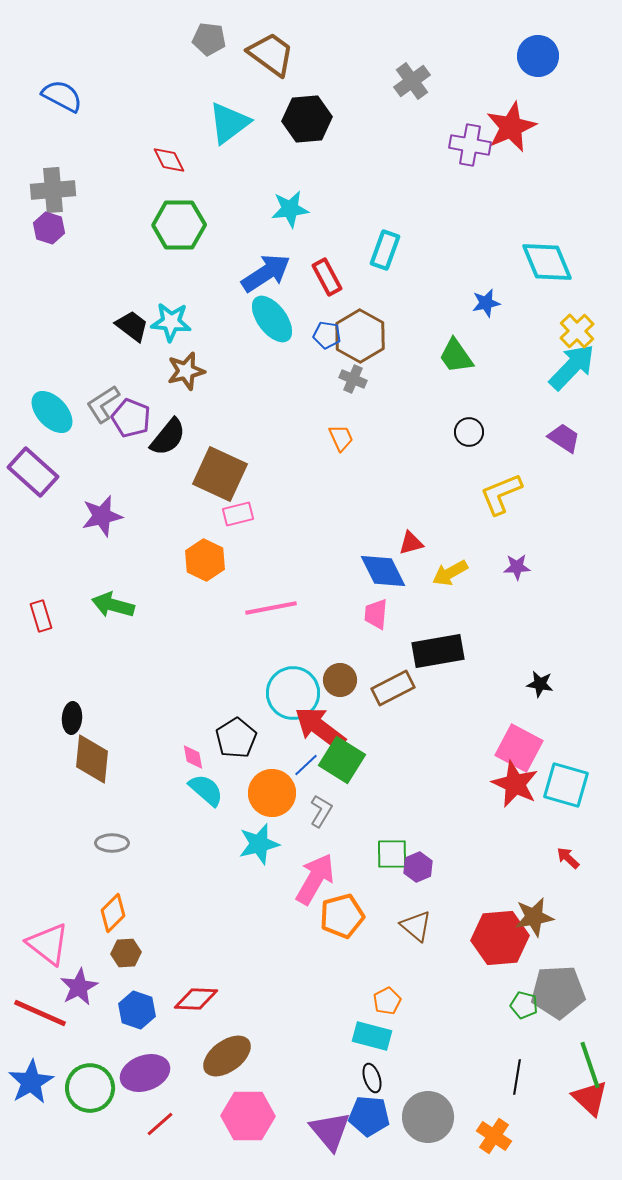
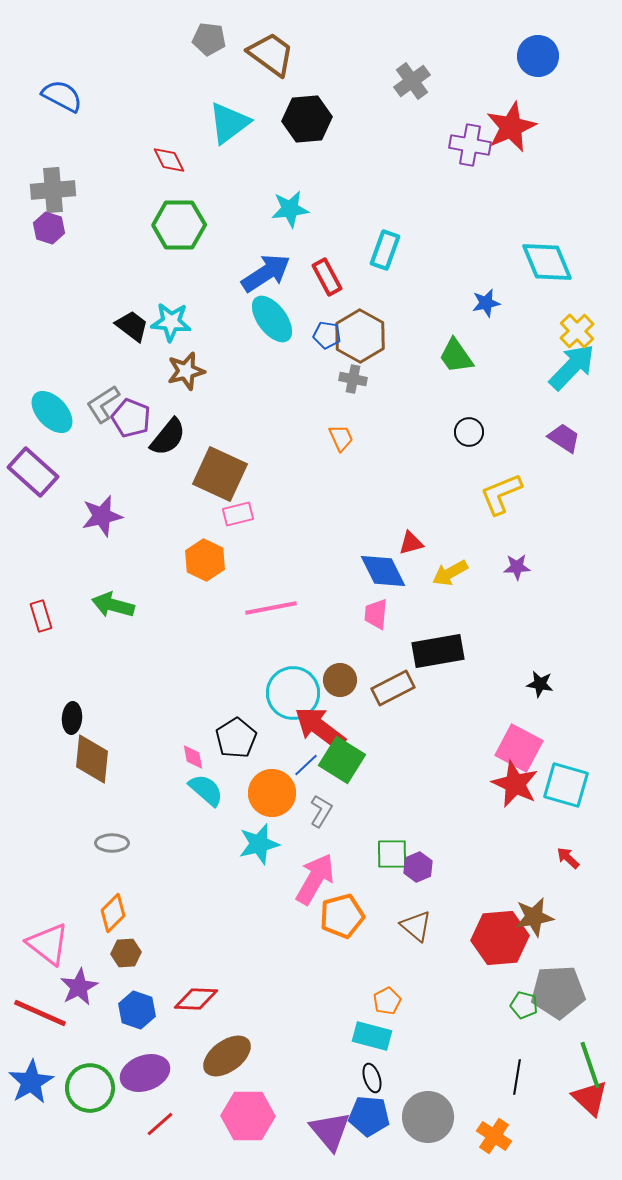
gray cross at (353, 379): rotated 12 degrees counterclockwise
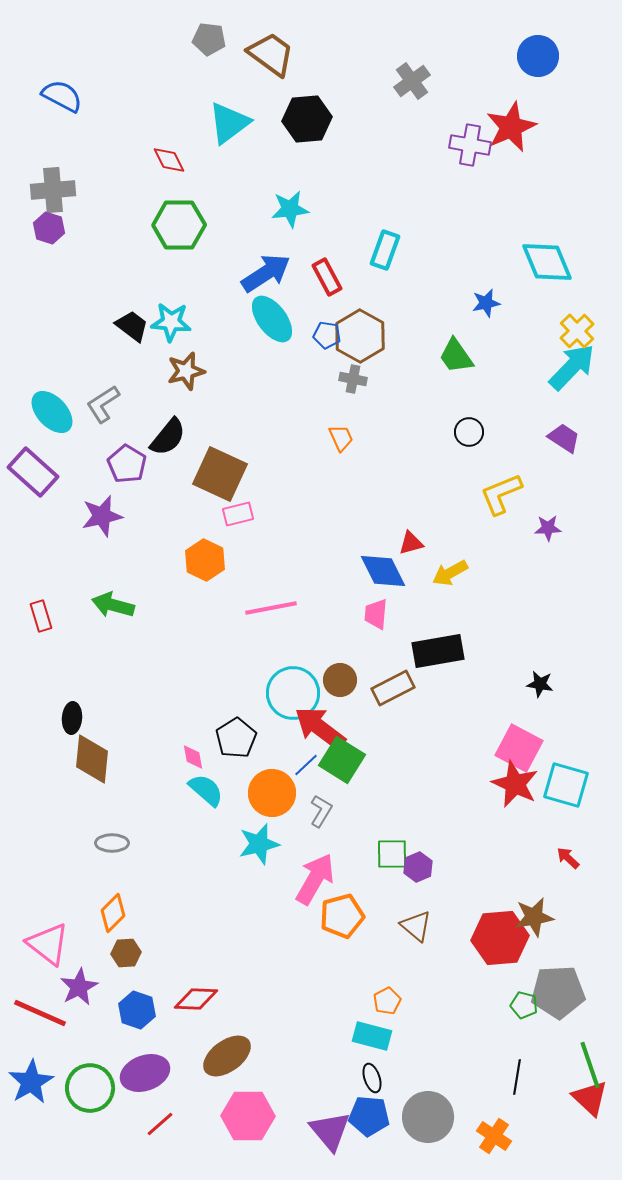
purple pentagon at (131, 418): moved 4 px left, 46 px down; rotated 9 degrees clockwise
purple star at (517, 567): moved 31 px right, 39 px up
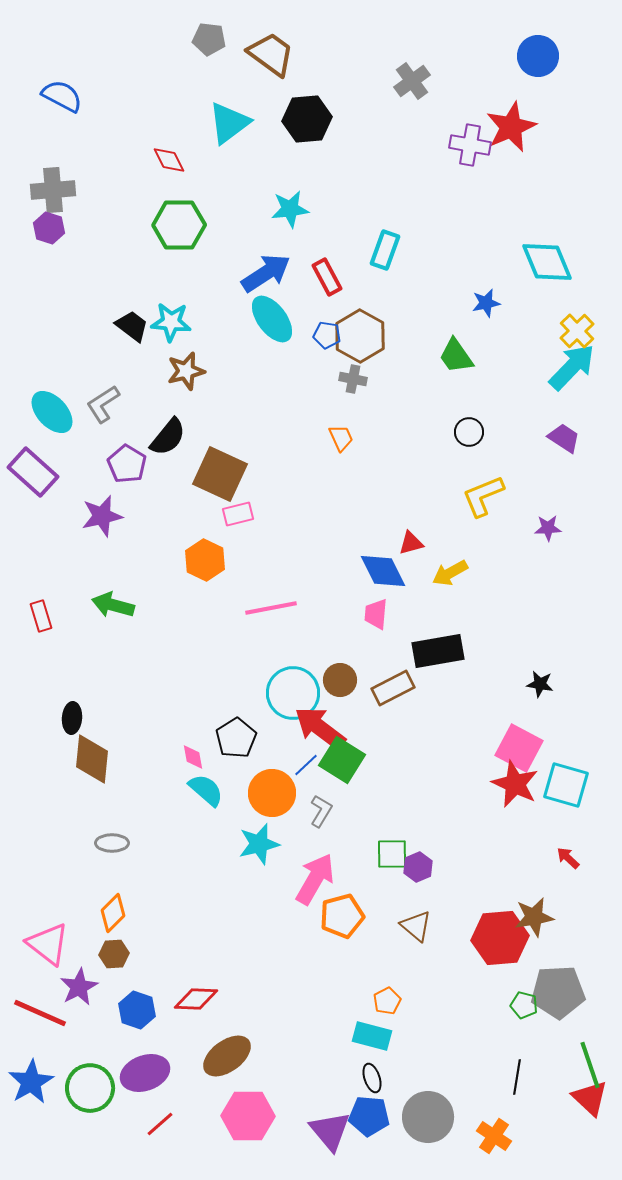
yellow L-shape at (501, 494): moved 18 px left, 2 px down
brown hexagon at (126, 953): moved 12 px left, 1 px down
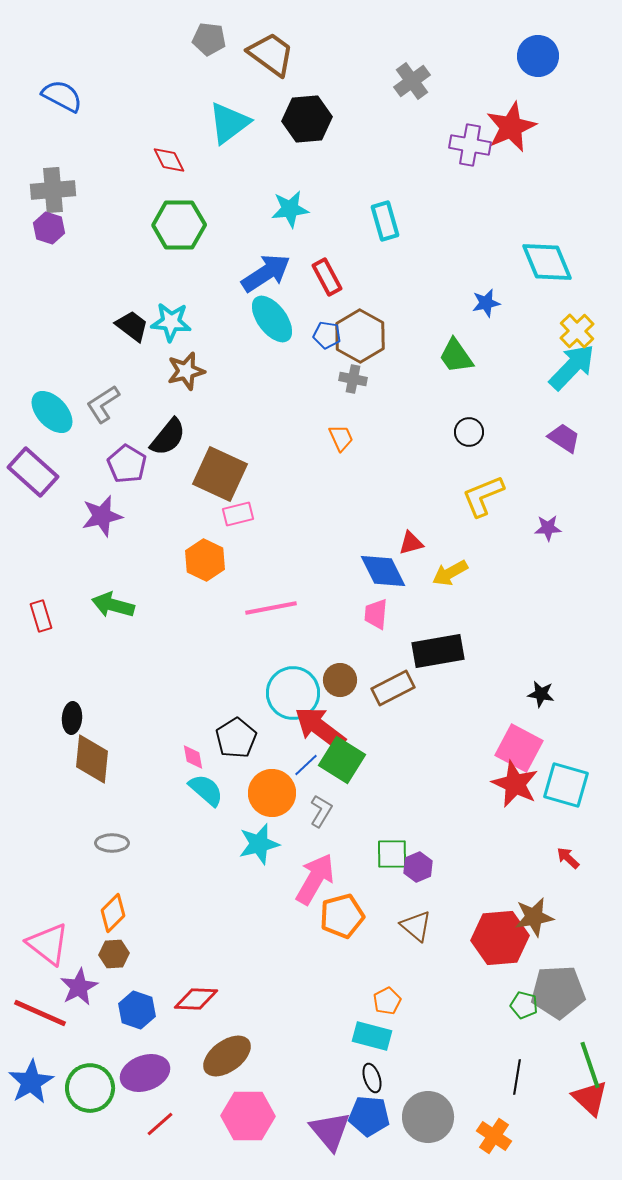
cyan rectangle at (385, 250): moved 29 px up; rotated 36 degrees counterclockwise
black star at (540, 684): moved 1 px right, 10 px down
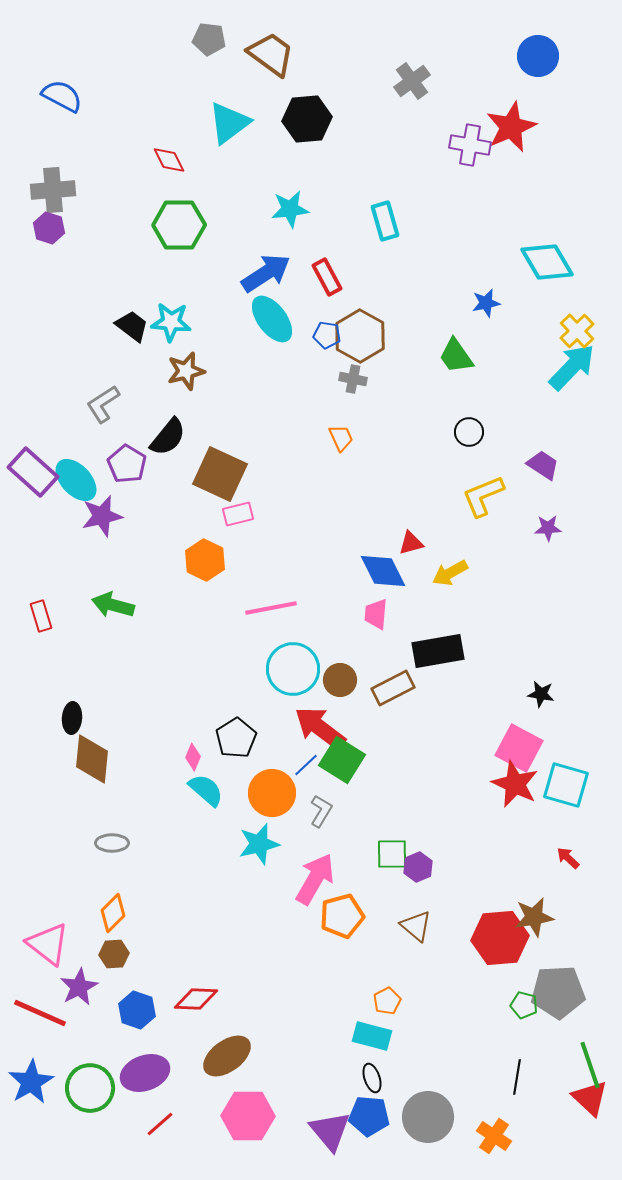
cyan diamond at (547, 262): rotated 8 degrees counterclockwise
cyan ellipse at (52, 412): moved 24 px right, 68 px down
purple trapezoid at (564, 438): moved 21 px left, 27 px down
cyan circle at (293, 693): moved 24 px up
pink diamond at (193, 757): rotated 32 degrees clockwise
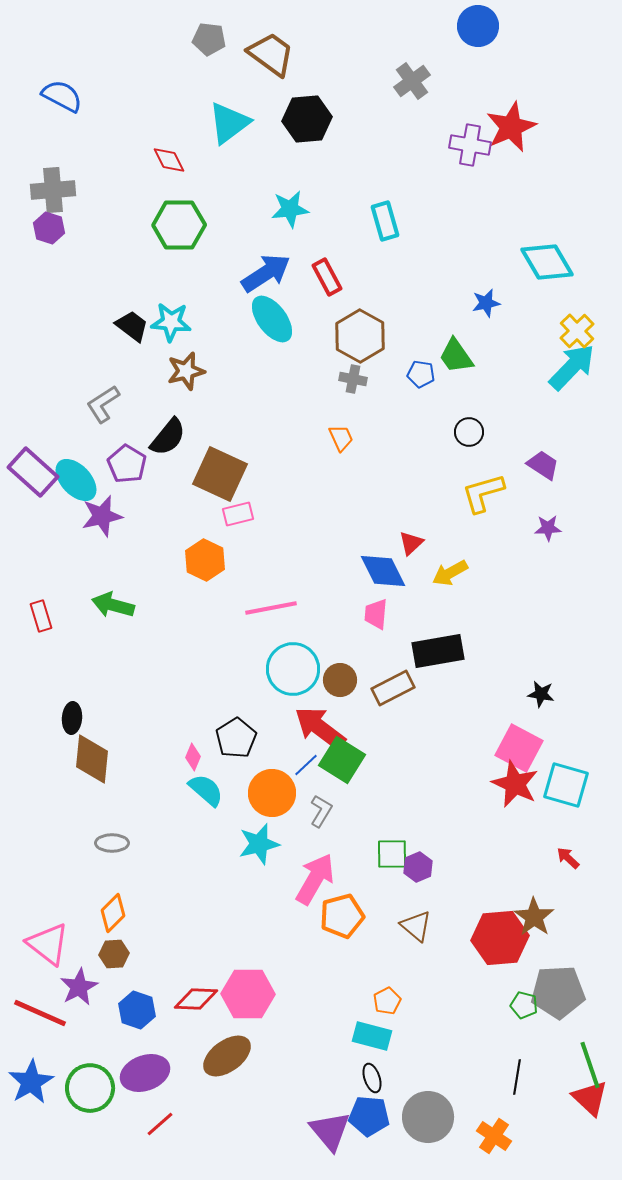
blue circle at (538, 56): moved 60 px left, 30 px up
blue pentagon at (327, 335): moved 94 px right, 39 px down
yellow L-shape at (483, 496): moved 3 px up; rotated 6 degrees clockwise
red triangle at (411, 543): rotated 28 degrees counterclockwise
brown star at (534, 917): rotated 27 degrees counterclockwise
pink hexagon at (248, 1116): moved 122 px up
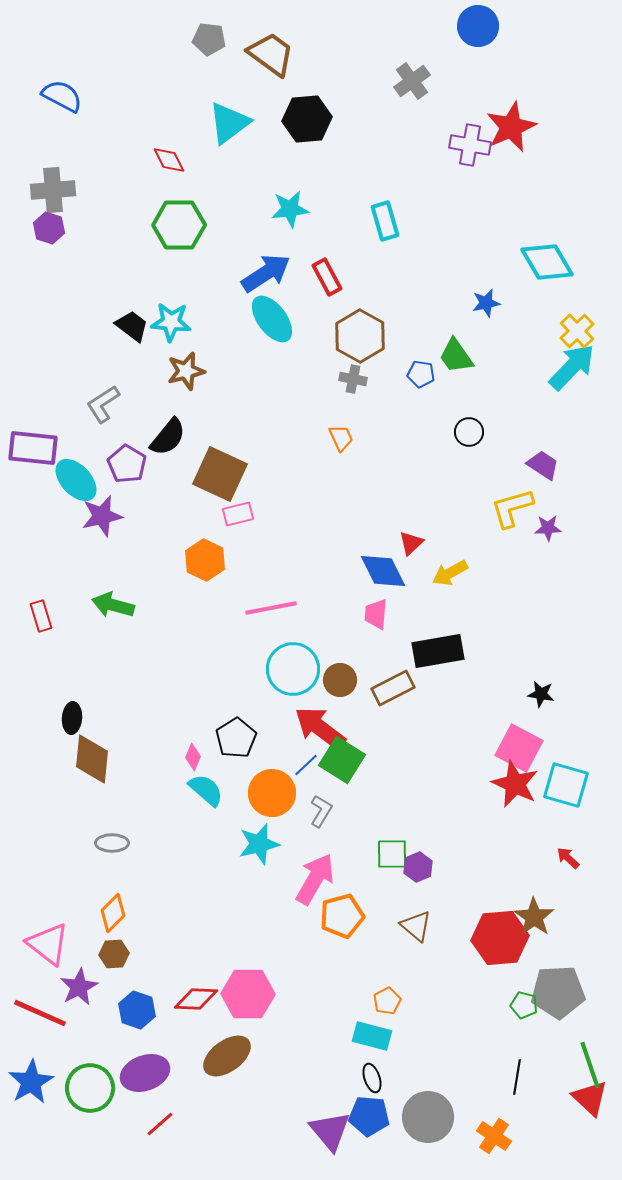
purple rectangle at (33, 472): moved 24 px up; rotated 36 degrees counterclockwise
yellow L-shape at (483, 493): moved 29 px right, 15 px down
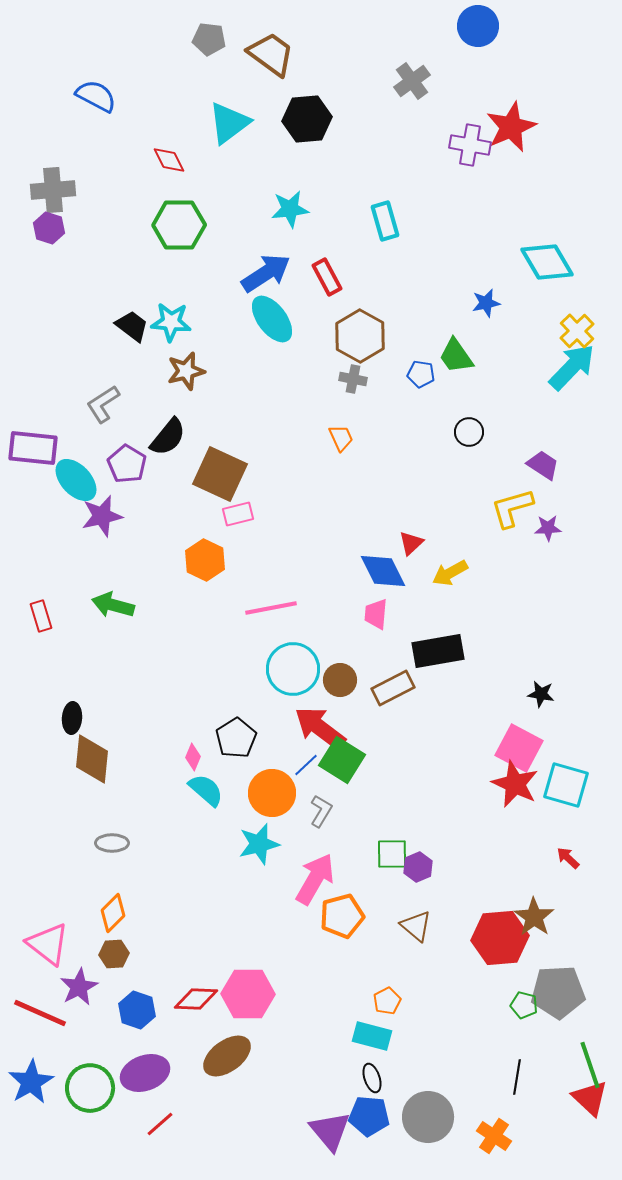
blue semicircle at (62, 96): moved 34 px right
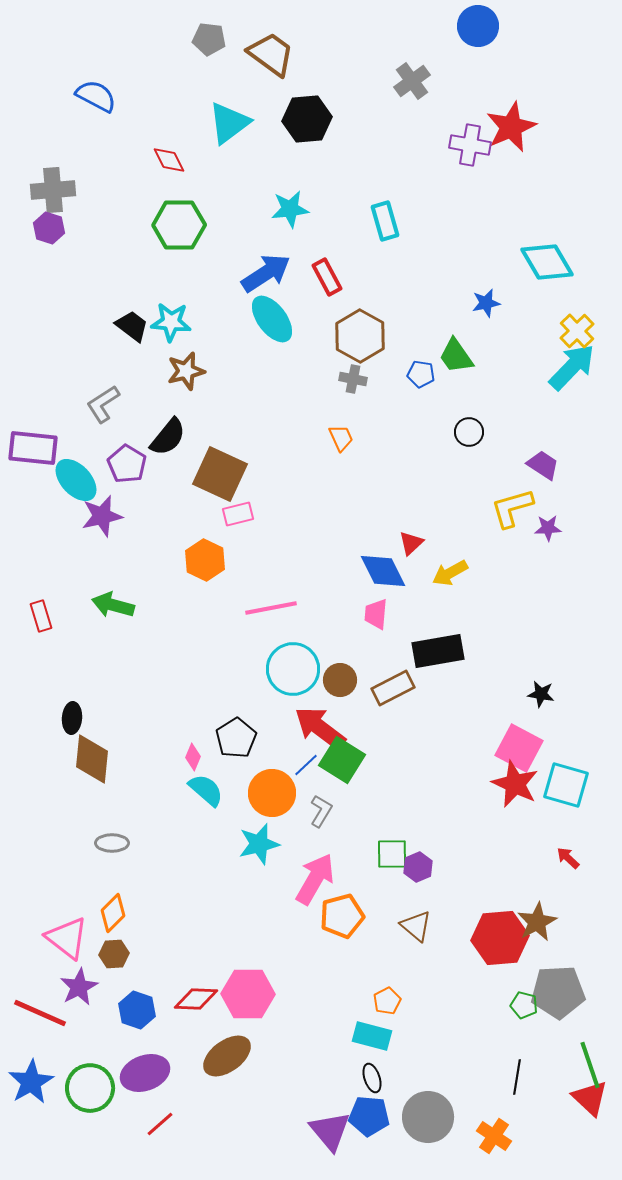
brown star at (534, 917): moved 3 px right, 5 px down; rotated 9 degrees clockwise
pink triangle at (48, 944): moved 19 px right, 6 px up
